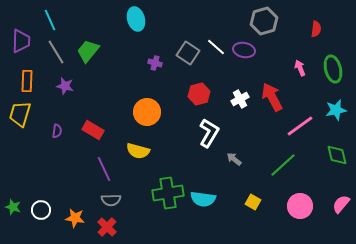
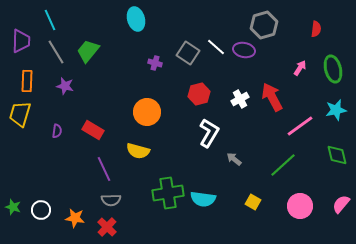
gray hexagon: moved 4 px down
pink arrow: rotated 56 degrees clockwise
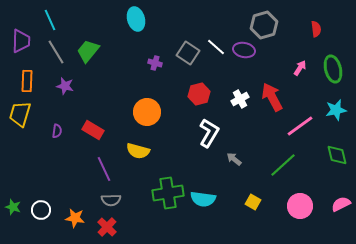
red semicircle: rotated 14 degrees counterclockwise
pink semicircle: rotated 24 degrees clockwise
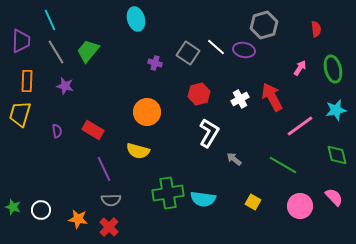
purple semicircle: rotated 16 degrees counterclockwise
green line: rotated 72 degrees clockwise
pink semicircle: moved 7 px left, 7 px up; rotated 72 degrees clockwise
orange star: moved 3 px right, 1 px down
red cross: moved 2 px right
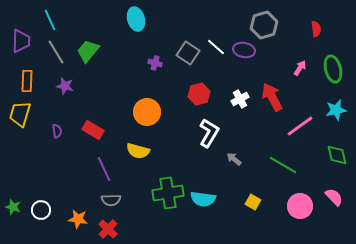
red cross: moved 1 px left, 2 px down
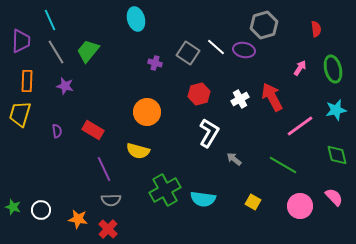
green cross: moved 3 px left, 3 px up; rotated 20 degrees counterclockwise
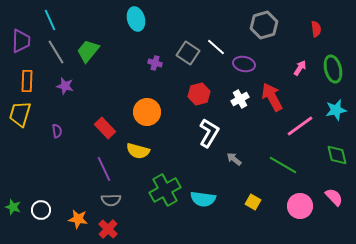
purple ellipse: moved 14 px down
red rectangle: moved 12 px right, 2 px up; rotated 15 degrees clockwise
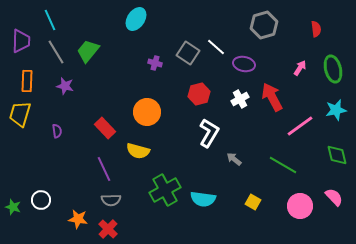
cyan ellipse: rotated 50 degrees clockwise
white circle: moved 10 px up
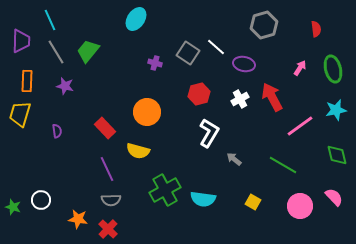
purple line: moved 3 px right
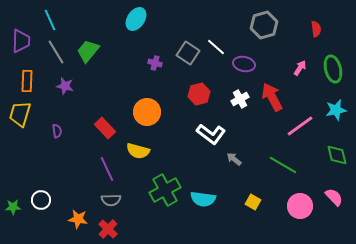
white L-shape: moved 2 px right, 1 px down; rotated 96 degrees clockwise
green star: rotated 21 degrees counterclockwise
